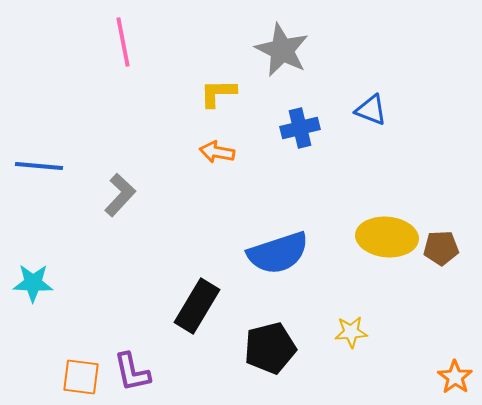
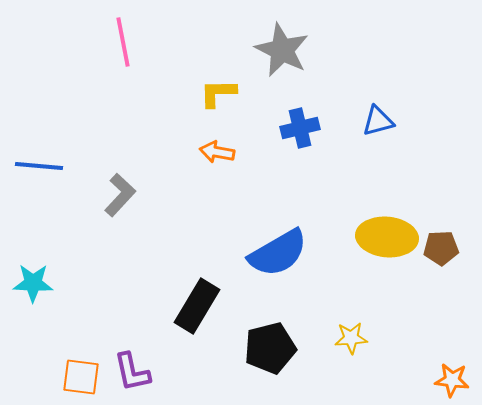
blue triangle: moved 7 px right, 11 px down; rotated 36 degrees counterclockwise
blue semicircle: rotated 12 degrees counterclockwise
yellow star: moved 6 px down
orange star: moved 3 px left, 3 px down; rotated 28 degrees counterclockwise
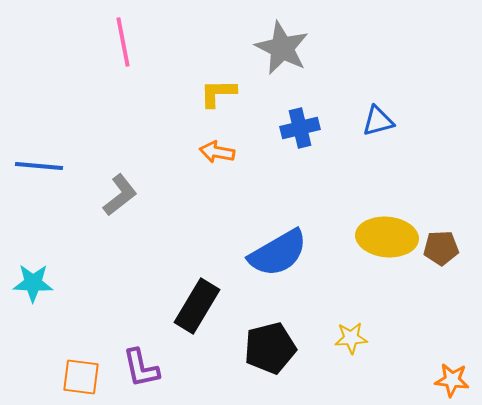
gray star: moved 2 px up
gray L-shape: rotated 9 degrees clockwise
purple L-shape: moved 9 px right, 4 px up
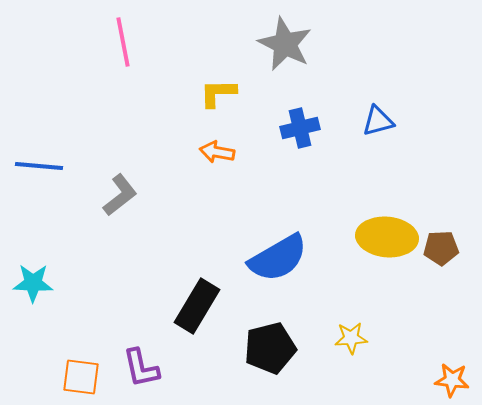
gray star: moved 3 px right, 4 px up
blue semicircle: moved 5 px down
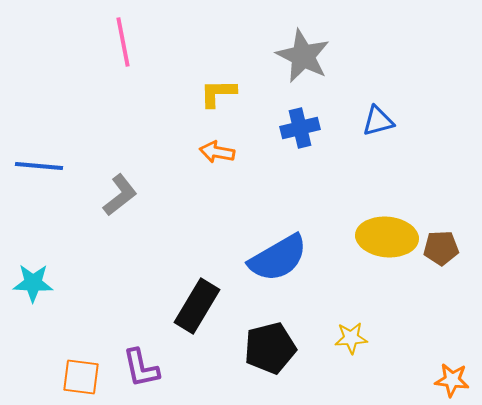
gray star: moved 18 px right, 12 px down
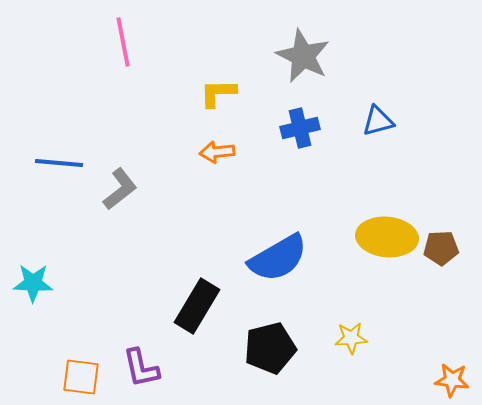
orange arrow: rotated 16 degrees counterclockwise
blue line: moved 20 px right, 3 px up
gray L-shape: moved 6 px up
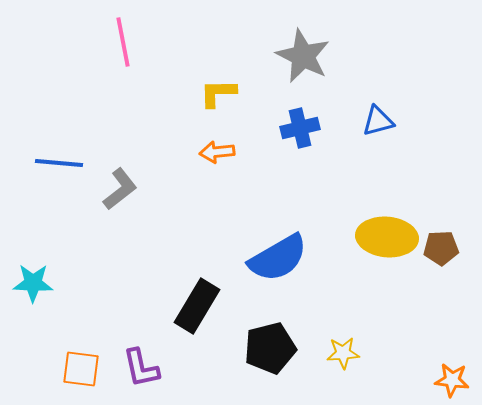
yellow star: moved 8 px left, 15 px down
orange square: moved 8 px up
